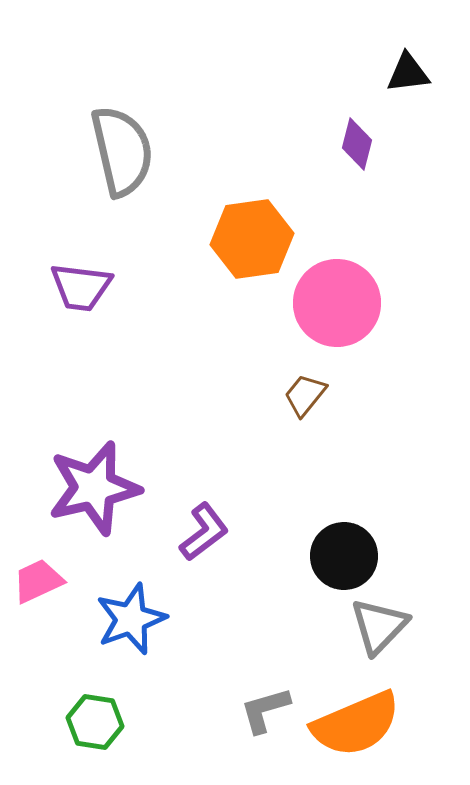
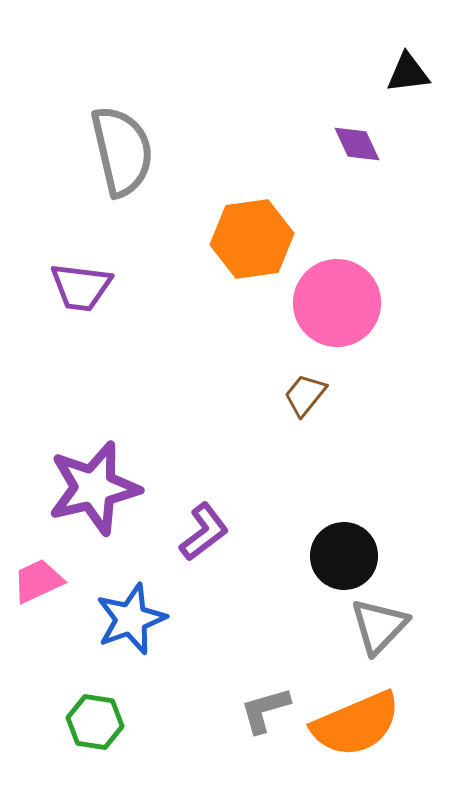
purple diamond: rotated 39 degrees counterclockwise
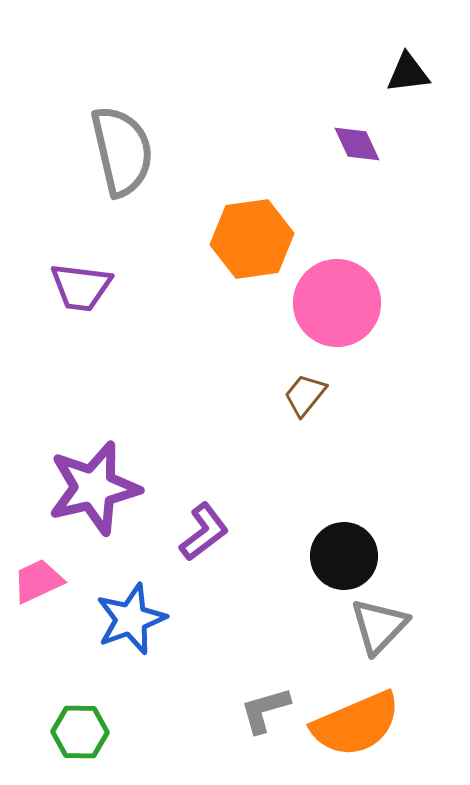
green hexagon: moved 15 px left, 10 px down; rotated 8 degrees counterclockwise
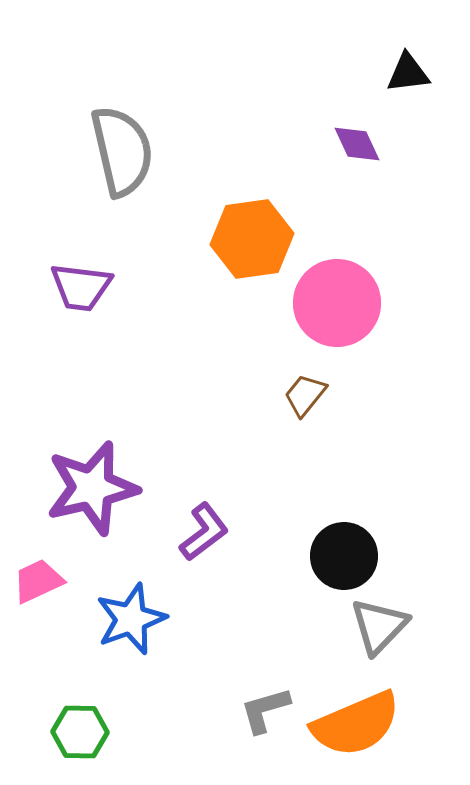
purple star: moved 2 px left
